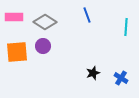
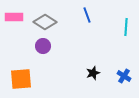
orange square: moved 4 px right, 27 px down
blue cross: moved 3 px right, 2 px up
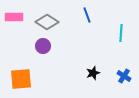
gray diamond: moved 2 px right
cyan line: moved 5 px left, 6 px down
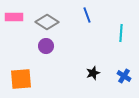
purple circle: moved 3 px right
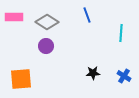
black star: rotated 16 degrees clockwise
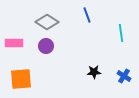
pink rectangle: moved 26 px down
cyan line: rotated 12 degrees counterclockwise
black star: moved 1 px right, 1 px up
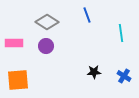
orange square: moved 3 px left, 1 px down
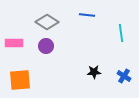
blue line: rotated 63 degrees counterclockwise
orange square: moved 2 px right
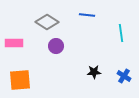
purple circle: moved 10 px right
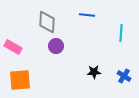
gray diamond: rotated 60 degrees clockwise
cyan line: rotated 12 degrees clockwise
pink rectangle: moved 1 px left, 4 px down; rotated 30 degrees clockwise
